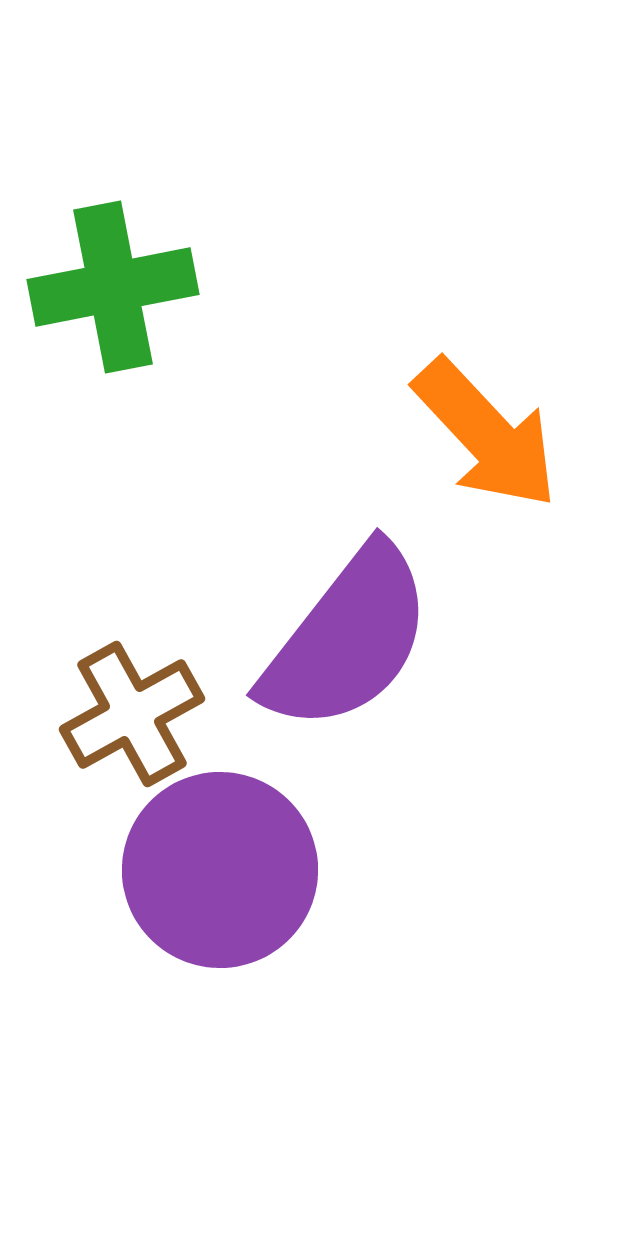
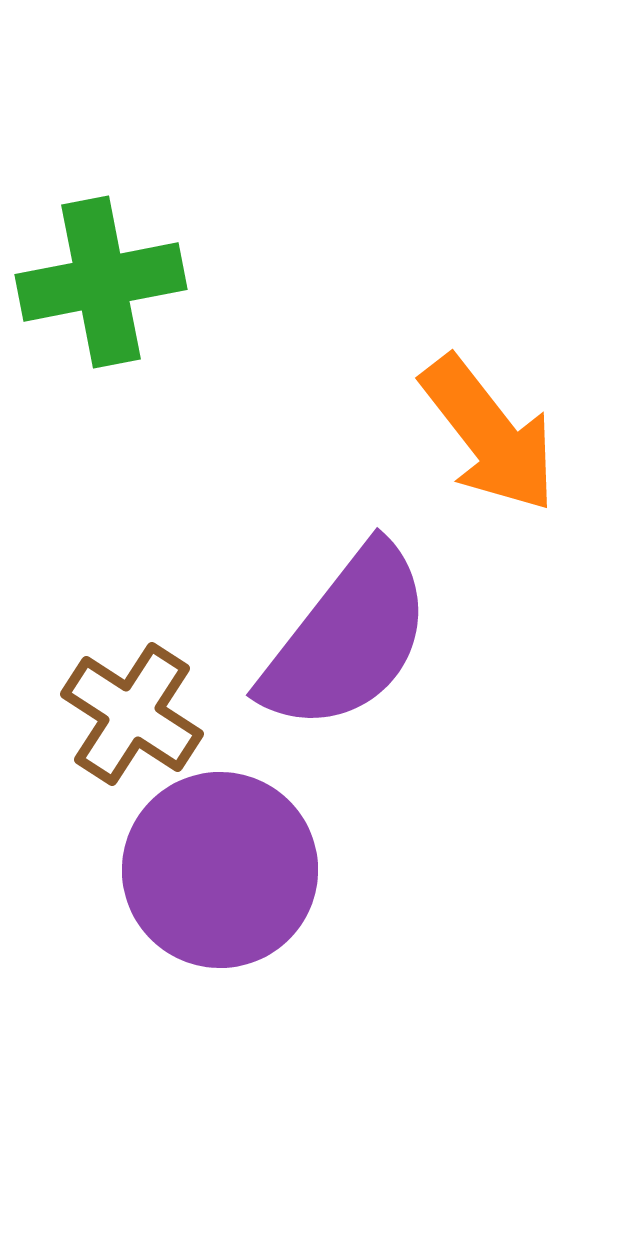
green cross: moved 12 px left, 5 px up
orange arrow: moved 3 px right; rotated 5 degrees clockwise
brown cross: rotated 28 degrees counterclockwise
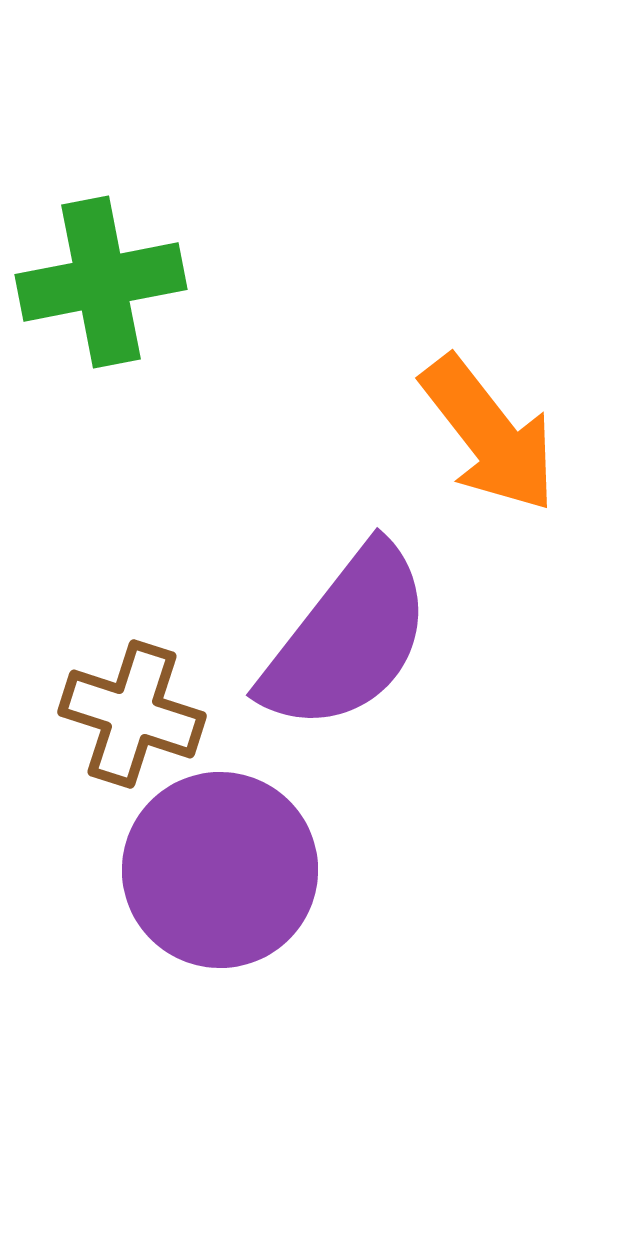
brown cross: rotated 15 degrees counterclockwise
